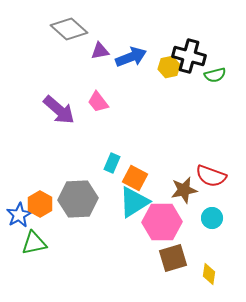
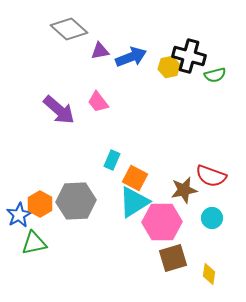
cyan rectangle: moved 3 px up
gray hexagon: moved 2 px left, 2 px down
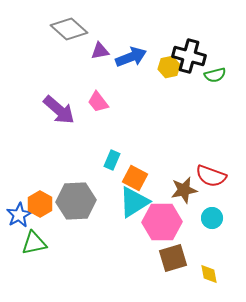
yellow diamond: rotated 20 degrees counterclockwise
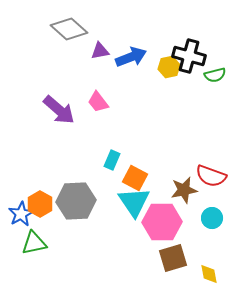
cyan triangle: rotated 32 degrees counterclockwise
blue star: moved 2 px right, 1 px up
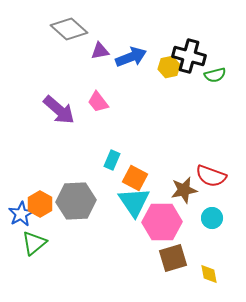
green triangle: rotated 28 degrees counterclockwise
